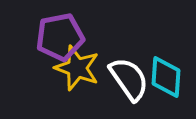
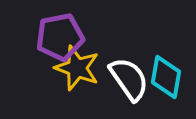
cyan diamond: rotated 6 degrees clockwise
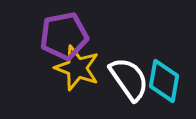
purple pentagon: moved 4 px right, 1 px up
cyan diamond: moved 2 px left, 4 px down
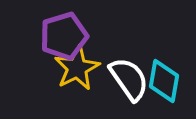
purple pentagon: rotated 6 degrees counterclockwise
yellow star: rotated 24 degrees clockwise
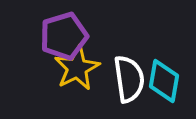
white semicircle: rotated 27 degrees clockwise
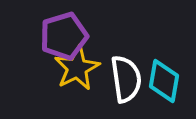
white semicircle: moved 3 px left
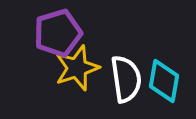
purple pentagon: moved 6 px left, 3 px up
yellow star: rotated 9 degrees clockwise
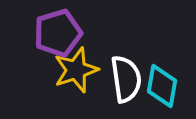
yellow star: moved 1 px left, 2 px down
cyan diamond: moved 2 px left, 5 px down
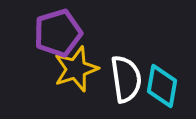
yellow star: moved 1 px up
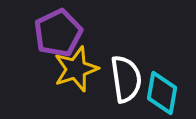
purple pentagon: rotated 9 degrees counterclockwise
cyan diamond: moved 7 px down
